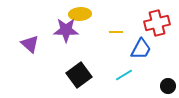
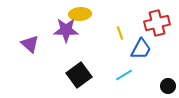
yellow line: moved 4 px right, 1 px down; rotated 72 degrees clockwise
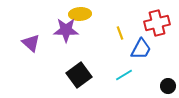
purple triangle: moved 1 px right, 1 px up
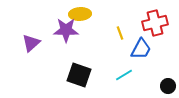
red cross: moved 2 px left
purple triangle: rotated 36 degrees clockwise
black square: rotated 35 degrees counterclockwise
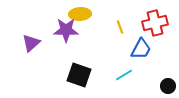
yellow line: moved 6 px up
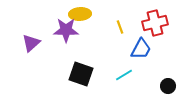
black square: moved 2 px right, 1 px up
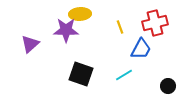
purple triangle: moved 1 px left, 1 px down
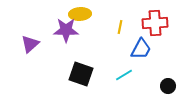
red cross: rotated 10 degrees clockwise
yellow line: rotated 32 degrees clockwise
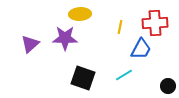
purple star: moved 1 px left, 8 px down
black square: moved 2 px right, 4 px down
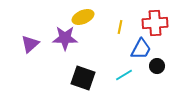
yellow ellipse: moved 3 px right, 3 px down; rotated 20 degrees counterclockwise
black circle: moved 11 px left, 20 px up
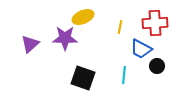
blue trapezoid: rotated 90 degrees clockwise
cyan line: rotated 54 degrees counterclockwise
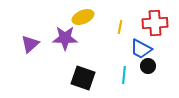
black circle: moved 9 px left
